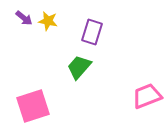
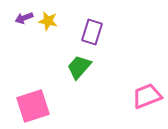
purple arrow: rotated 120 degrees clockwise
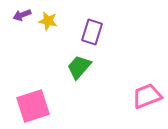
purple arrow: moved 2 px left, 3 px up
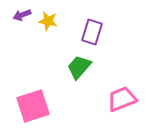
pink trapezoid: moved 25 px left, 3 px down
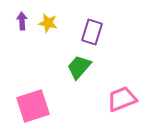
purple arrow: moved 6 px down; rotated 108 degrees clockwise
yellow star: moved 2 px down
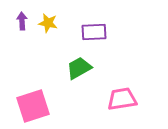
purple rectangle: moved 2 px right; rotated 70 degrees clockwise
green trapezoid: moved 1 px down; rotated 20 degrees clockwise
pink trapezoid: rotated 12 degrees clockwise
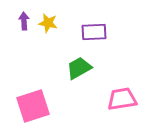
purple arrow: moved 2 px right
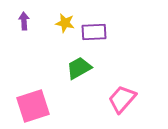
yellow star: moved 17 px right
pink trapezoid: rotated 40 degrees counterclockwise
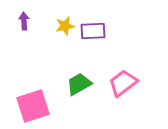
yellow star: moved 3 px down; rotated 24 degrees counterclockwise
purple rectangle: moved 1 px left, 1 px up
green trapezoid: moved 16 px down
pink trapezoid: moved 1 px right, 16 px up; rotated 12 degrees clockwise
